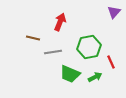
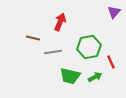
green trapezoid: moved 2 px down; rotated 10 degrees counterclockwise
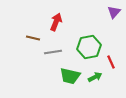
red arrow: moved 4 px left
